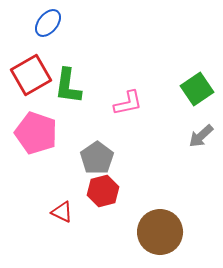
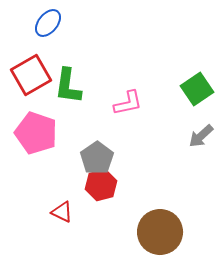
red hexagon: moved 2 px left, 6 px up
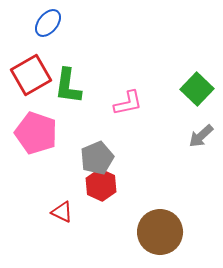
green square: rotated 12 degrees counterclockwise
gray pentagon: rotated 12 degrees clockwise
red hexagon: rotated 20 degrees counterclockwise
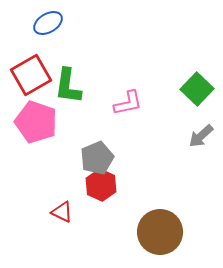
blue ellipse: rotated 20 degrees clockwise
pink pentagon: moved 11 px up
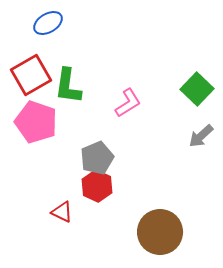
pink L-shape: rotated 20 degrees counterclockwise
red hexagon: moved 4 px left, 1 px down
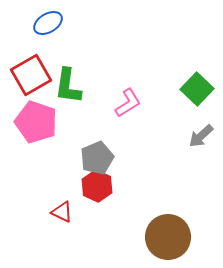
brown circle: moved 8 px right, 5 px down
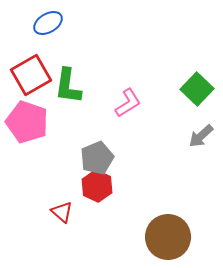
pink pentagon: moved 9 px left
red triangle: rotated 15 degrees clockwise
